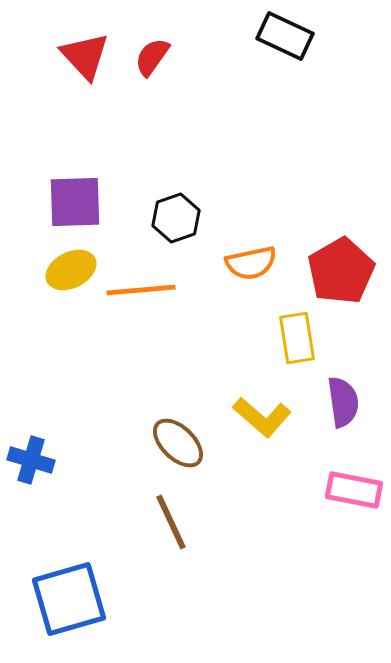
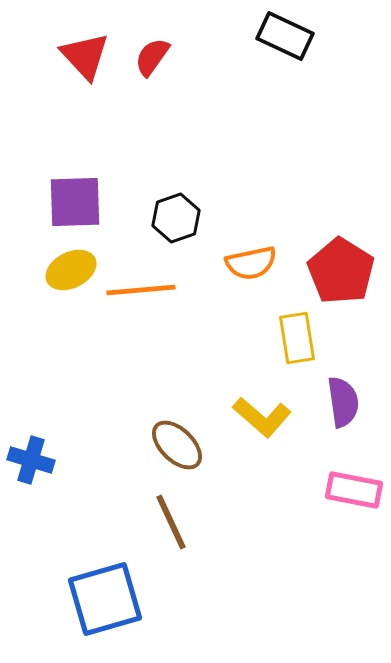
red pentagon: rotated 10 degrees counterclockwise
brown ellipse: moved 1 px left, 2 px down
blue square: moved 36 px right
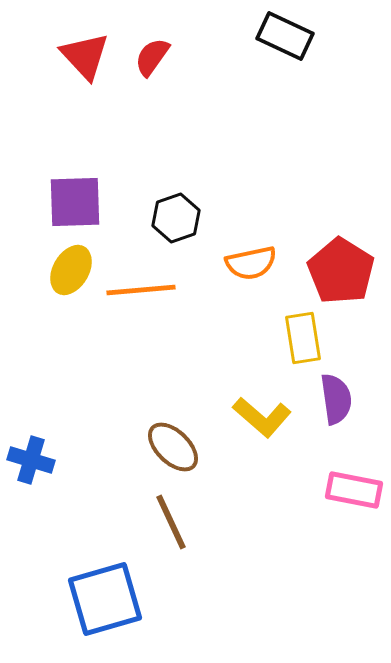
yellow ellipse: rotated 33 degrees counterclockwise
yellow rectangle: moved 6 px right
purple semicircle: moved 7 px left, 3 px up
brown ellipse: moved 4 px left, 2 px down
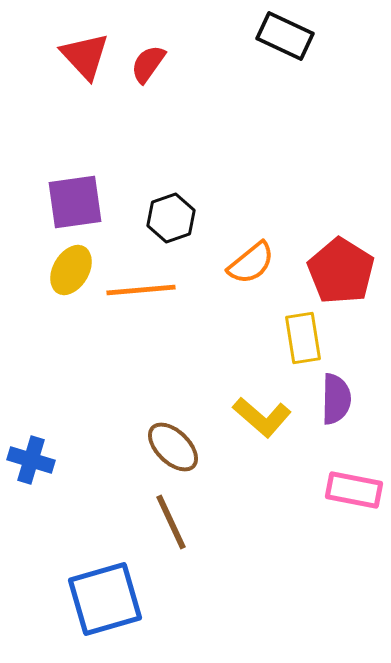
red semicircle: moved 4 px left, 7 px down
purple square: rotated 6 degrees counterclockwise
black hexagon: moved 5 px left
orange semicircle: rotated 27 degrees counterclockwise
purple semicircle: rotated 9 degrees clockwise
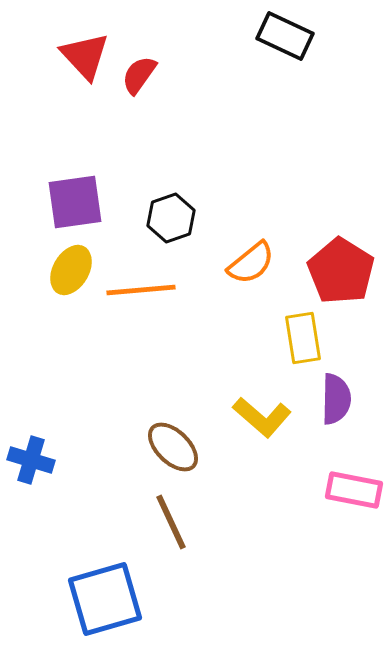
red semicircle: moved 9 px left, 11 px down
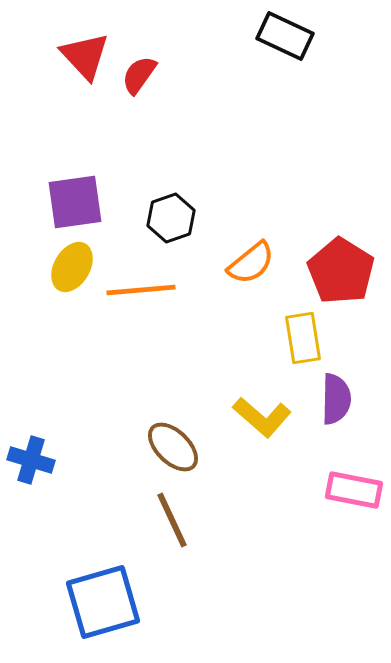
yellow ellipse: moved 1 px right, 3 px up
brown line: moved 1 px right, 2 px up
blue square: moved 2 px left, 3 px down
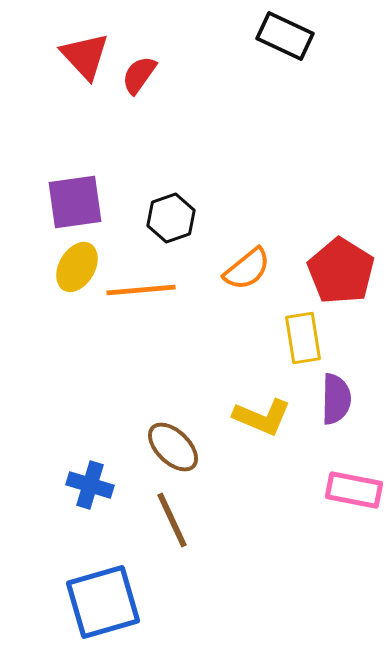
orange semicircle: moved 4 px left, 6 px down
yellow ellipse: moved 5 px right
yellow L-shape: rotated 18 degrees counterclockwise
blue cross: moved 59 px right, 25 px down
